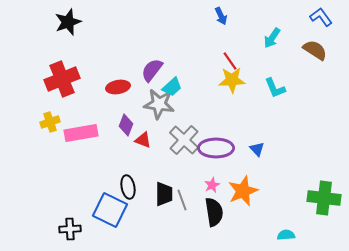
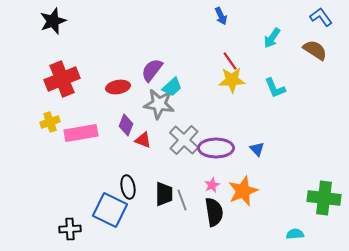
black star: moved 15 px left, 1 px up
cyan semicircle: moved 9 px right, 1 px up
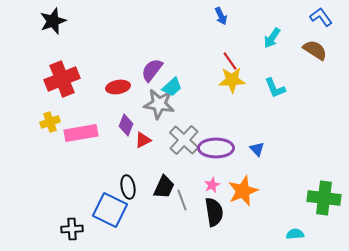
red triangle: rotated 48 degrees counterclockwise
black trapezoid: moved 7 px up; rotated 25 degrees clockwise
black cross: moved 2 px right
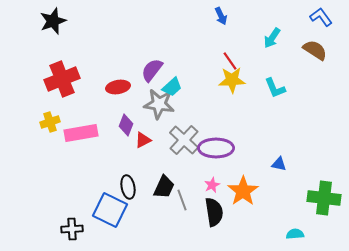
blue triangle: moved 22 px right, 15 px down; rotated 35 degrees counterclockwise
orange star: rotated 12 degrees counterclockwise
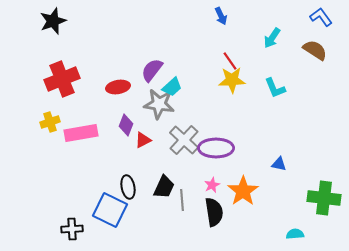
gray line: rotated 15 degrees clockwise
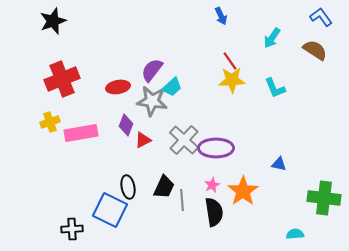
gray star: moved 7 px left, 3 px up
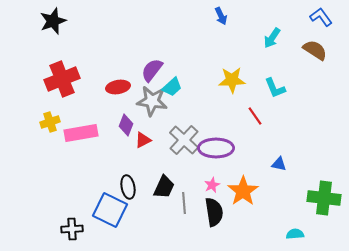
red line: moved 25 px right, 55 px down
gray line: moved 2 px right, 3 px down
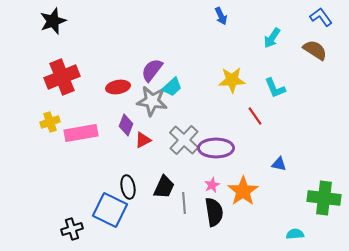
red cross: moved 2 px up
black cross: rotated 15 degrees counterclockwise
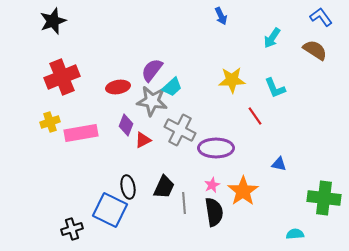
gray cross: moved 4 px left, 10 px up; rotated 16 degrees counterclockwise
